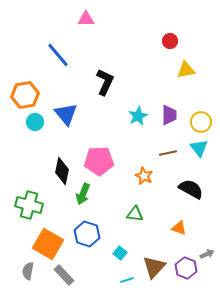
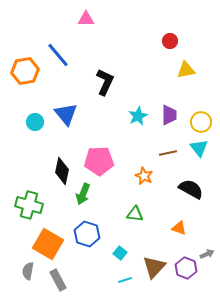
orange hexagon: moved 24 px up
gray rectangle: moved 6 px left, 5 px down; rotated 15 degrees clockwise
cyan line: moved 2 px left
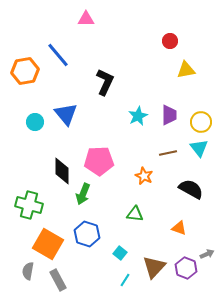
black diamond: rotated 12 degrees counterclockwise
cyan line: rotated 40 degrees counterclockwise
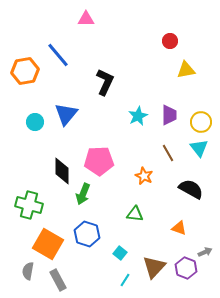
blue triangle: rotated 20 degrees clockwise
brown line: rotated 72 degrees clockwise
gray arrow: moved 2 px left, 2 px up
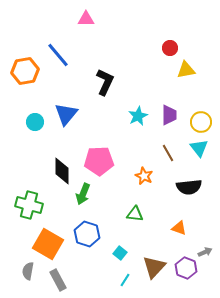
red circle: moved 7 px down
black semicircle: moved 2 px left, 2 px up; rotated 145 degrees clockwise
